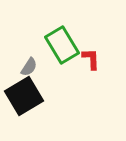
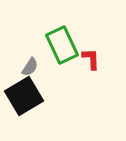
green rectangle: rotated 6 degrees clockwise
gray semicircle: moved 1 px right
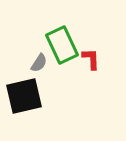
gray semicircle: moved 9 px right, 4 px up
black square: rotated 18 degrees clockwise
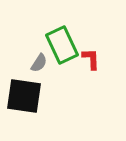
black square: rotated 21 degrees clockwise
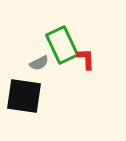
red L-shape: moved 5 px left
gray semicircle: rotated 30 degrees clockwise
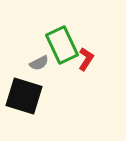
red L-shape: rotated 35 degrees clockwise
black square: rotated 9 degrees clockwise
